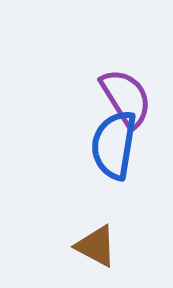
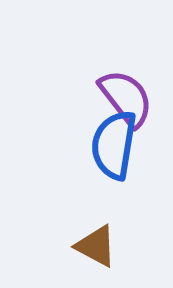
purple semicircle: rotated 6 degrees counterclockwise
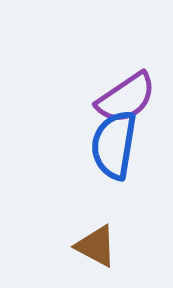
purple semicircle: rotated 94 degrees clockwise
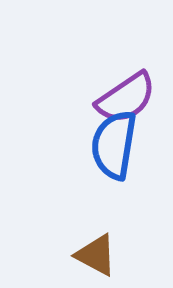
brown triangle: moved 9 px down
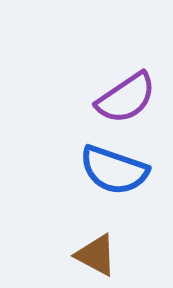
blue semicircle: moved 25 px down; rotated 80 degrees counterclockwise
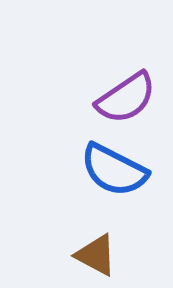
blue semicircle: rotated 8 degrees clockwise
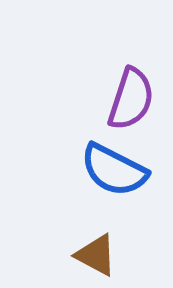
purple semicircle: moved 5 px right, 1 px down; rotated 38 degrees counterclockwise
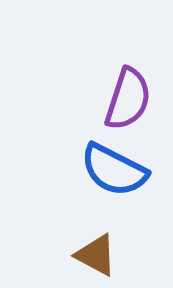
purple semicircle: moved 3 px left
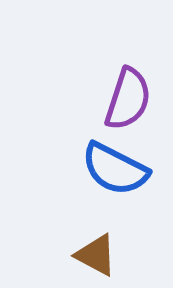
blue semicircle: moved 1 px right, 1 px up
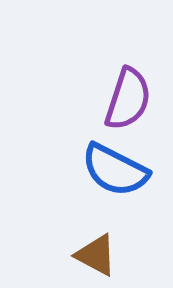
blue semicircle: moved 1 px down
